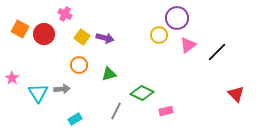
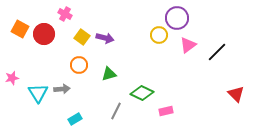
pink star: rotated 24 degrees clockwise
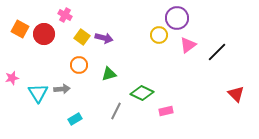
pink cross: moved 1 px down
purple arrow: moved 1 px left
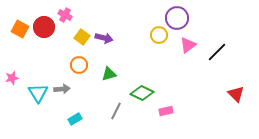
red circle: moved 7 px up
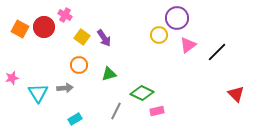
purple arrow: rotated 42 degrees clockwise
gray arrow: moved 3 px right, 1 px up
pink rectangle: moved 9 px left
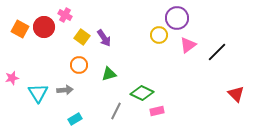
gray arrow: moved 2 px down
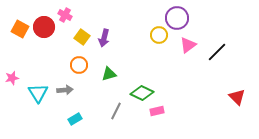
purple arrow: rotated 48 degrees clockwise
red triangle: moved 1 px right, 3 px down
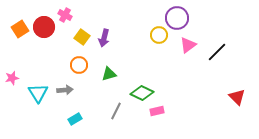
orange square: rotated 30 degrees clockwise
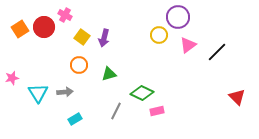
purple circle: moved 1 px right, 1 px up
gray arrow: moved 2 px down
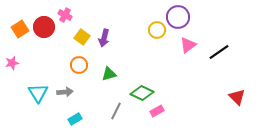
yellow circle: moved 2 px left, 5 px up
black line: moved 2 px right; rotated 10 degrees clockwise
pink star: moved 15 px up
pink rectangle: rotated 16 degrees counterclockwise
